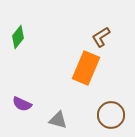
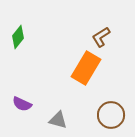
orange rectangle: rotated 8 degrees clockwise
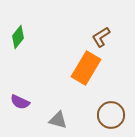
purple semicircle: moved 2 px left, 2 px up
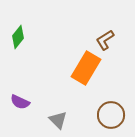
brown L-shape: moved 4 px right, 3 px down
gray triangle: rotated 30 degrees clockwise
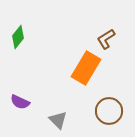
brown L-shape: moved 1 px right, 1 px up
brown circle: moved 2 px left, 4 px up
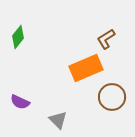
orange rectangle: rotated 36 degrees clockwise
brown circle: moved 3 px right, 14 px up
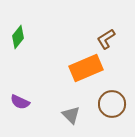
brown circle: moved 7 px down
gray triangle: moved 13 px right, 5 px up
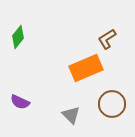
brown L-shape: moved 1 px right
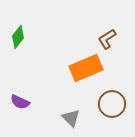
gray triangle: moved 3 px down
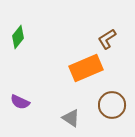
brown circle: moved 1 px down
gray triangle: rotated 12 degrees counterclockwise
